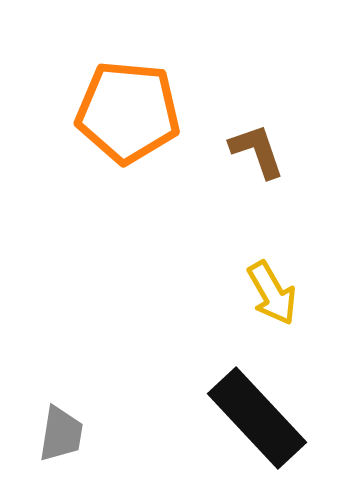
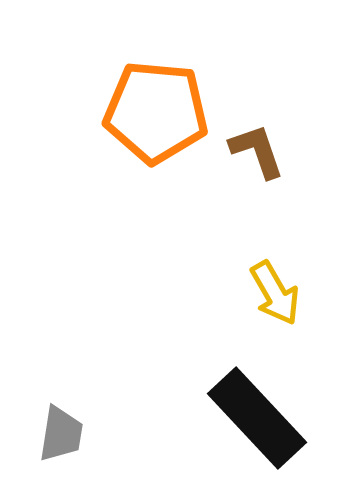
orange pentagon: moved 28 px right
yellow arrow: moved 3 px right
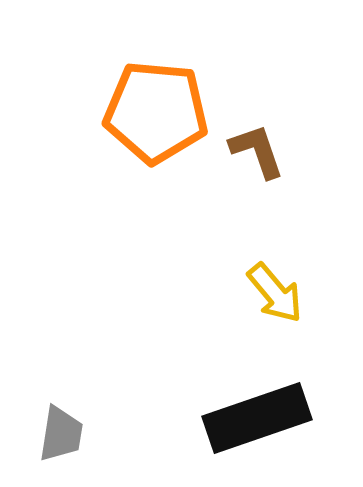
yellow arrow: rotated 10 degrees counterclockwise
black rectangle: rotated 66 degrees counterclockwise
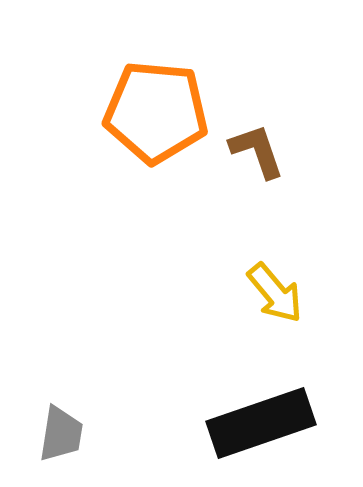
black rectangle: moved 4 px right, 5 px down
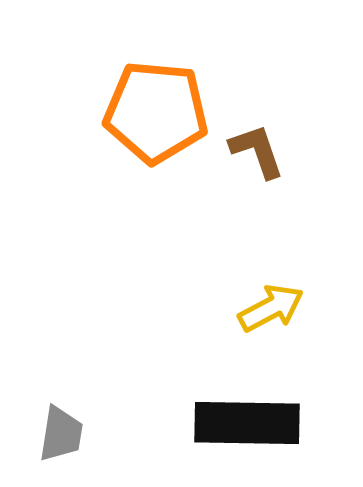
yellow arrow: moved 4 px left, 15 px down; rotated 78 degrees counterclockwise
black rectangle: moved 14 px left; rotated 20 degrees clockwise
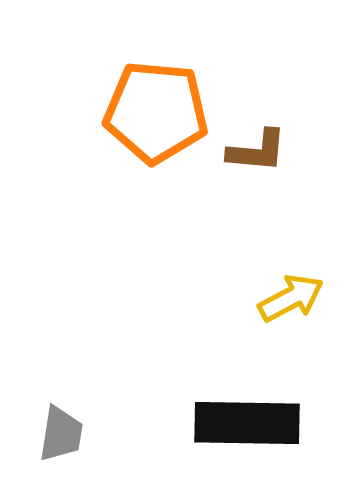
brown L-shape: rotated 114 degrees clockwise
yellow arrow: moved 20 px right, 10 px up
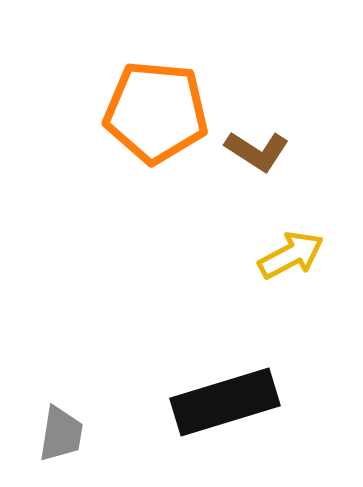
brown L-shape: rotated 28 degrees clockwise
yellow arrow: moved 43 px up
black rectangle: moved 22 px left, 21 px up; rotated 18 degrees counterclockwise
